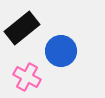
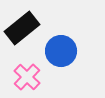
pink cross: rotated 16 degrees clockwise
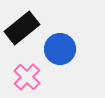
blue circle: moved 1 px left, 2 px up
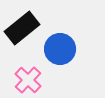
pink cross: moved 1 px right, 3 px down
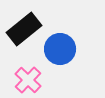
black rectangle: moved 2 px right, 1 px down
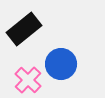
blue circle: moved 1 px right, 15 px down
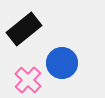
blue circle: moved 1 px right, 1 px up
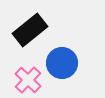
black rectangle: moved 6 px right, 1 px down
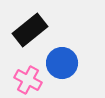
pink cross: rotated 16 degrees counterclockwise
